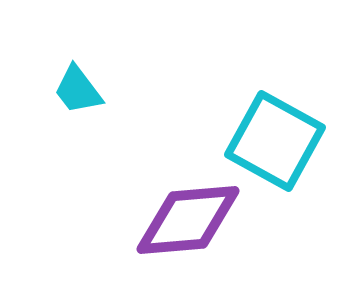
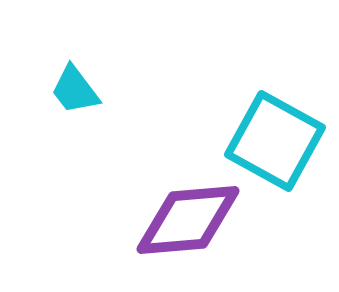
cyan trapezoid: moved 3 px left
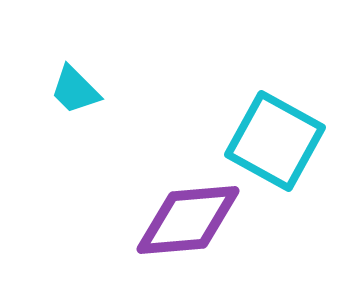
cyan trapezoid: rotated 8 degrees counterclockwise
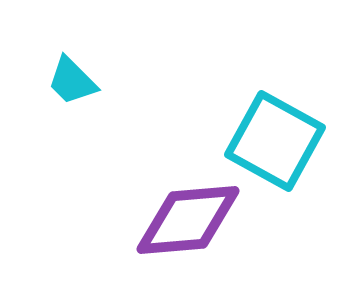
cyan trapezoid: moved 3 px left, 9 px up
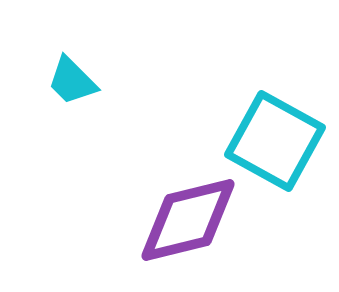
purple diamond: rotated 9 degrees counterclockwise
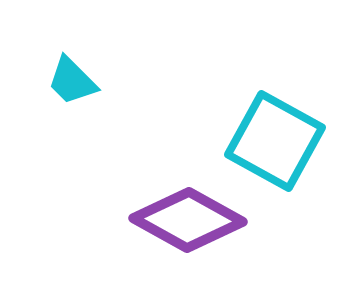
purple diamond: rotated 43 degrees clockwise
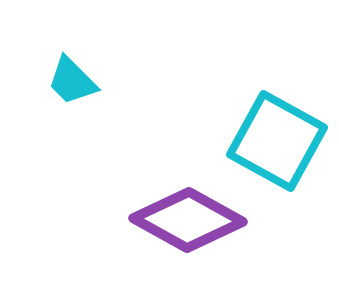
cyan square: moved 2 px right
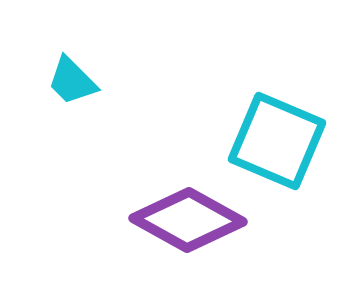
cyan square: rotated 6 degrees counterclockwise
